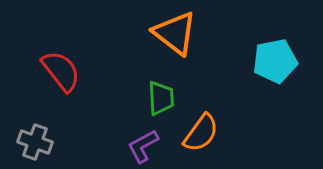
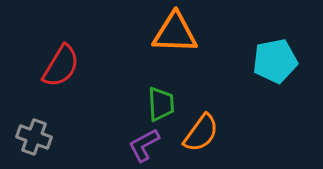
orange triangle: rotated 36 degrees counterclockwise
red semicircle: moved 5 px up; rotated 69 degrees clockwise
green trapezoid: moved 6 px down
gray cross: moved 1 px left, 5 px up
purple L-shape: moved 1 px right, 1 px up
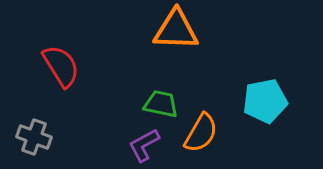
orange triangle: moved 1 px right, 3 px up
cyan pentagon: moved 10 px left, 40 px down
red semicircle: rotated 63 degrees counterclockwise
green trapezoid: rotated 75 degrees counterclockwise
orange semicircle: rotated 6 degrees counterclockwise
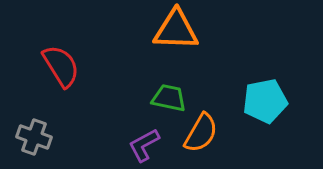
green trapezoid: moved 8 px right, 6 px up
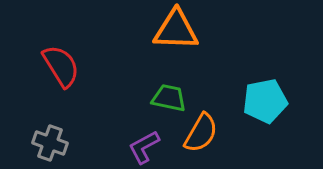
gray cross: moved 16 px right, 6 px down
purple L-shape: moved 2 px down
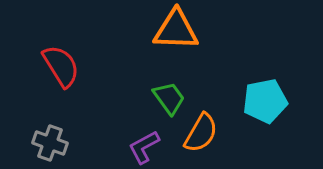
green trapezoid: rotated 42 degrees clockwise
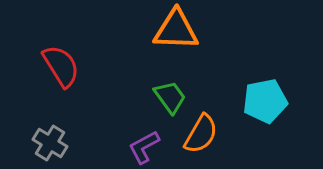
green trapezoid: moved 1 px right, 1 px up
orange semicircle: moved 1 px down
gray cross: rotated 12 degrees clockwise
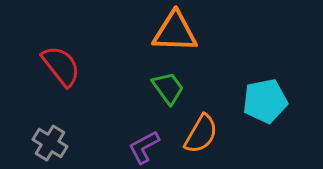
orange triangle: moved 1 px left, 2 px down
red semicircle: rotated 6 degrees counterclockwise
green trapezoid: moved 2 px left, 9 px up
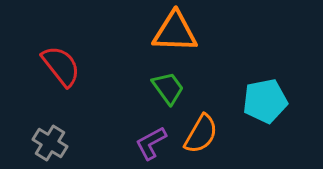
purple L-shape: moved 7 px right, 4 px up
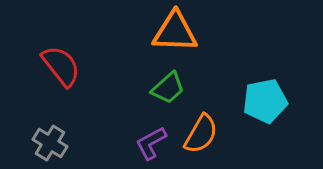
green trapezoid: rotated 84 degrees clockwise
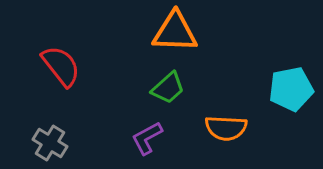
cyan pentagon: moved 26 px right, 12 px up
orange semicircle: moved 25 px right, 6 px up; rotated 63 degrees clockwise
purple L-shape: moved 4 px left, 5 px up
